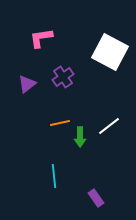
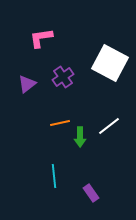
white square: moved 11 px down
purple rectangle: moved 5 px left, 5 px up
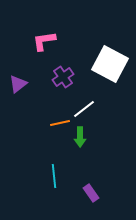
pink L-shape: moved 3 px right, 3 px down
white square: moved 1 px down
purple triangle: moved 9 px left
white line: moved 25 px left, 17 px up
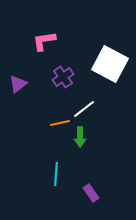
cyan line: moved 2 px right, 2 px up; rotated 10 degrees clockwise
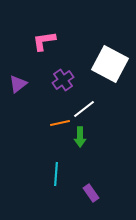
purple cross: moved 3 px down
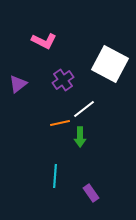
pink L-shape: rotated 145 degrees counterclockwise
cyan line: moved 1 px left, 2 px down
